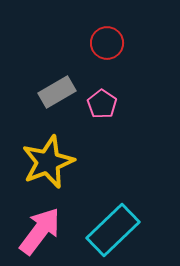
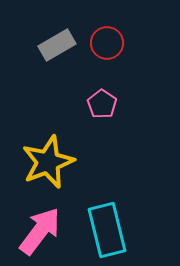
gray rectangle: moved 47 px up
cyan rectangle: moved 6 px left; rotated 60 degrees counterclockwise
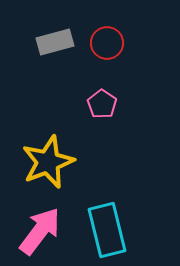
gray rectangle: moved 2 px left, 3 px up; rotated 15 degrees clockwise
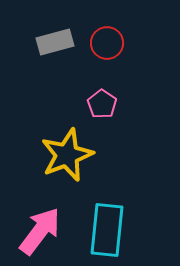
yellow star: moved 19 px right, 7 px up
cyan rectangle: rotated 20 degrees clockwise
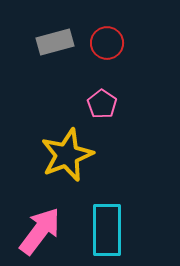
cyan rectangle: rotated 6 degrees counterclockwise
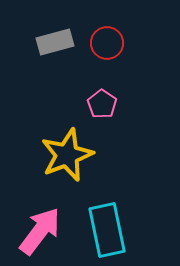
cyan rectangle: rotated 12 degrees counterclockwise
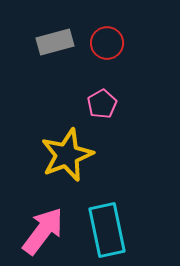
pink pentagon: rotated 8 degrees clockwise
pink arrow: moved 3 px right
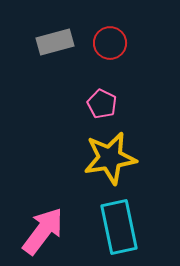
red circle: moved 3 px right
pink pentagon: rotated 16 degrees counterclockwise
yellow star: moved 43 px right, 3 px down; rotated 12 degrees clockwise
cyan rectangle: moved 12 px right, 3 px up
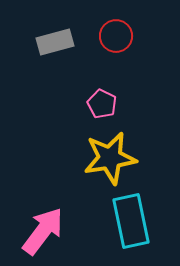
red circle: moved 6 px right, 7 px up
cyan rectangle: moved 12 px right, 6 px up
